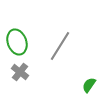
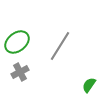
green ellipse: rotated 70 degrees clockwise
gray cross: rotated 24 degrees clockwise
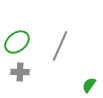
gray line: rotated 8 degrees counterclockwise
gray cross: rotated 30 degrees clockwise
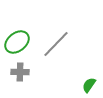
gray line: moved 4 px left, 2 px up; rotated 20 degrees clockwise
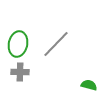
green ellipse: moved 1 px right, 2 px down; rotated 40 degrees counterclockwise
green semicircle: rotated 70 degrees clockwise
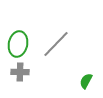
green semicircle: moved 3 px left, 4 px up; rotated 77 degrees counterclockwise
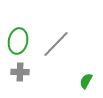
green ellipse: moved 3 px up
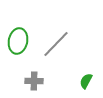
gray cross: moved 14 px right, 9 px down
